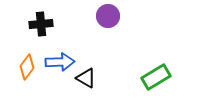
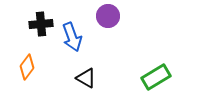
blue arrow: moved 12 px right, 25 px up; rotated 72 degrees clockwise
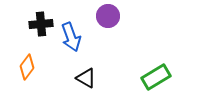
blue arrow: moved 1 px left
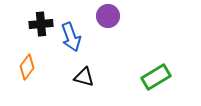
black triangle: moved 2 px left, 1 px up; rotated 15 degrees counterclockwise
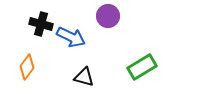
black cross: rotated 20 degrees clockwise
blue arrow: rotated 44 degrees counterclockwise
green rectangle: moved 14 px left, 10 px up
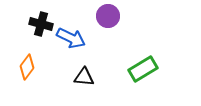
blue arrow: moved 1 px down
green rectangle: moved 1 px right, 2 px down
black triangle: rotated 10 degrees counterclockwise
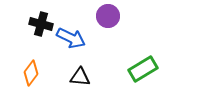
orange diamond: moved 4 px right, 6 px down
black triangle: moved 4 px left
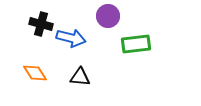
blue arrow: rotated 12 degrees counterclockwise
green rectangle: moved 7 px left, 25 px up; rotated 24 degrees clockwise
orange diamond: moved 4 px right; rotated 70 degrees counterclockwise
